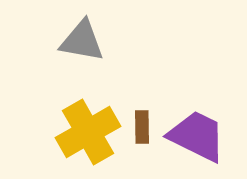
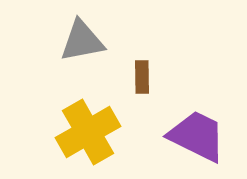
gray triangle: rotated 21 degrees counterclockwise
brown rectangle: moved 50 px up
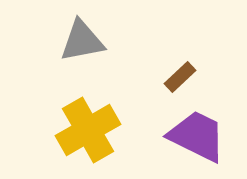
brown rectangle: moved 38 px right; rotated 48 degrees clockwise
yellow cross: moved 2 px up
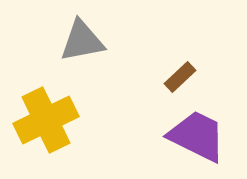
yellow cross: moved 42 px left, 10 px up; rotated 4 degrees clockwise
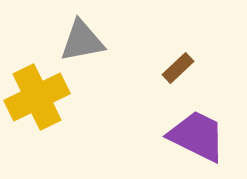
brown rectangle: moved 2 px left, 9 px up
yellow cross: moved 9 px left, 23 px up
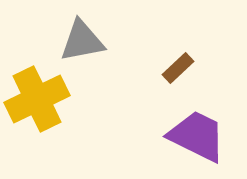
yellow cross: moved 2 px down
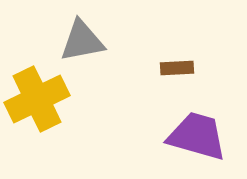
brown rectangle: moved 1 px left; rotated 40 degrees clockwise
purple trapezoid: rotated 10 degrees counterclockwise
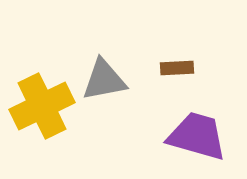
gray triangle: moved 22 px right, 39 px down
yellow cross: moved 5 px right, 7 px down
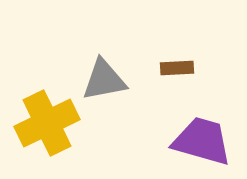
yellow cross: moved 5 px right, 17 px down
purple trapezoid: moved 5 px right, 5 px down
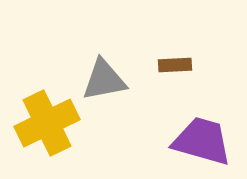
brown rectangle: moved 2 px left, 3 px up
